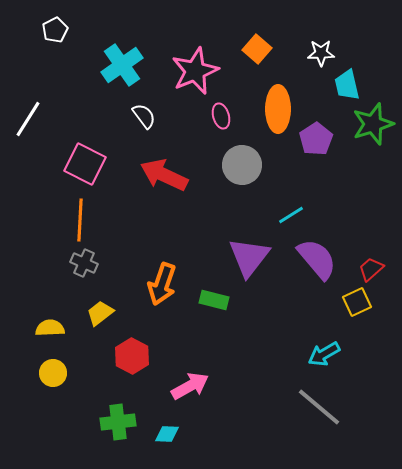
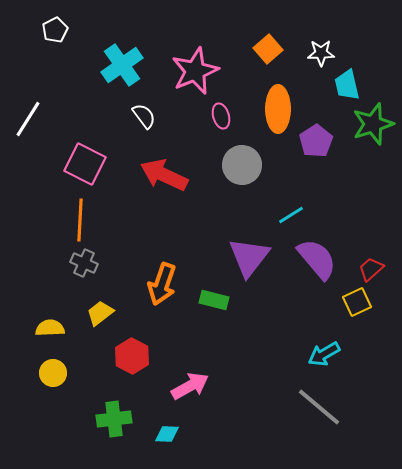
orange square: moved 11 px right; rotated 8 degrees clockwise
purple pentagon: moved 2 px down
green cross: moved 4 px left, 3 px up
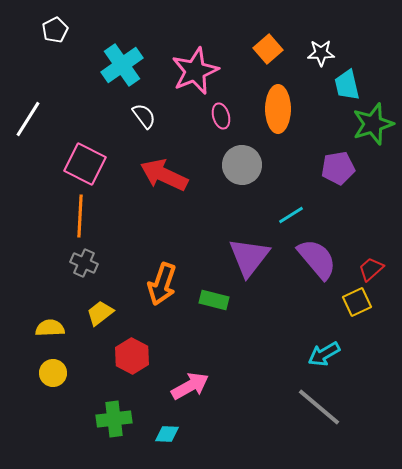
purple pentagon: moved 22 px right, 27 px down; rotated 24 degrees clockwise
orange line: moved 4 px up
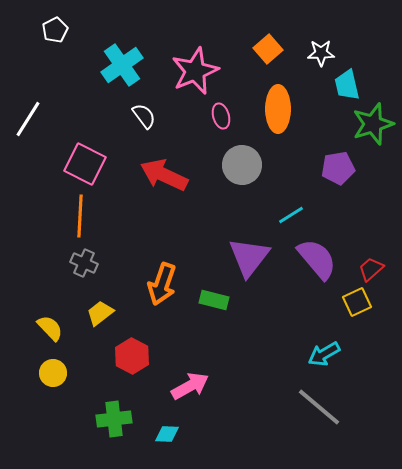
yellow semicircle: rotated 48 degrees clockwise
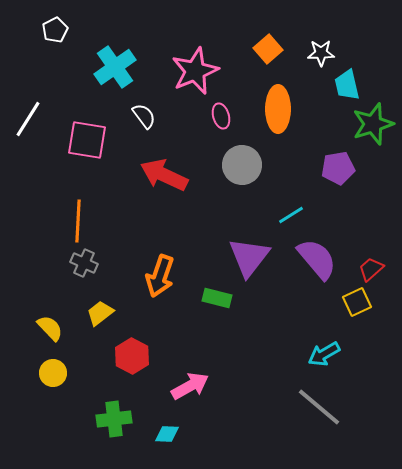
cyan cross: moved 7 px left, 2 px down
pink square: moved 2 px right, 24 px up; rotated 18 degrees counterclockwise
orange line: moved 2 px left, 5 px down
orange arrow: moved 2 px left, 8 px up
green rectangle: moved 3 px right, 2 px up
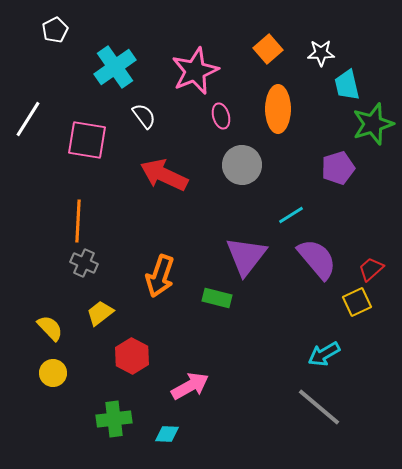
purple pentagon: rotated 8 degrees counterclockwise
purple triangle: moved 3 px left, 1 px up
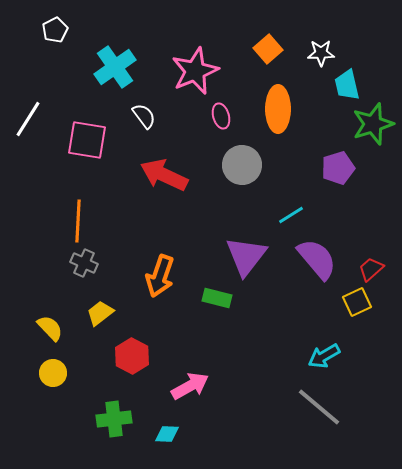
cyan arrow: moved 2 px down
